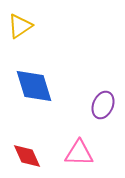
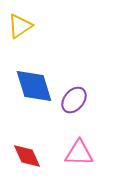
purple ellipse: moved 29 px left, 5 px up; rotated 16 degrees clockwise
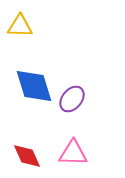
yellow triangle: rotated 36 degrees clockwise
purple ellipse: moved 2 px left, 1 px up
pink triangle: moved 6 px left
